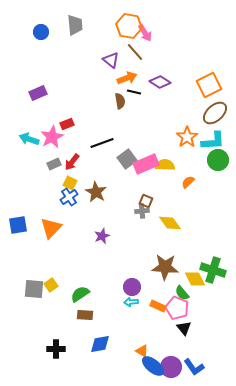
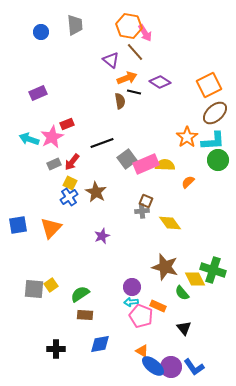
brown star at (165, 267): rotated 12 degrees clockwise
pink pentagon at (177, 308): moved 36 px left, 8 px down
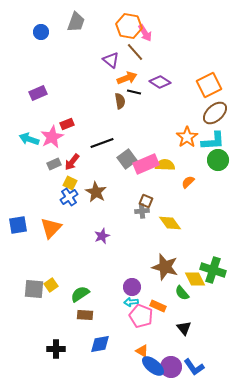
gray trapezoid at (75, 25): moved 1 px right, 3 px up; rotated 25 degrees clockwise
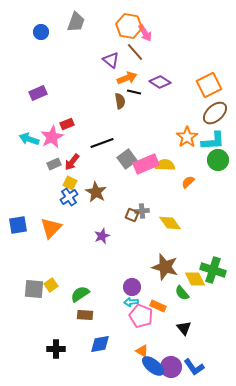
brown square at (146, 201): moved 14 px left, 14 px down
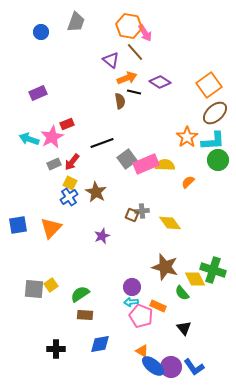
orange square at (209, 85): rotated 10 degrees counterclockwise
